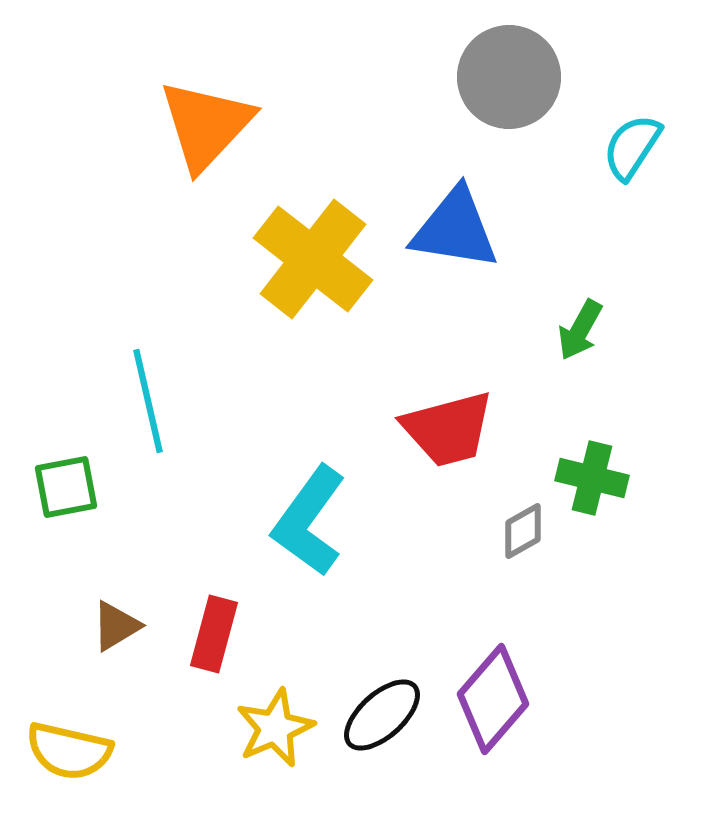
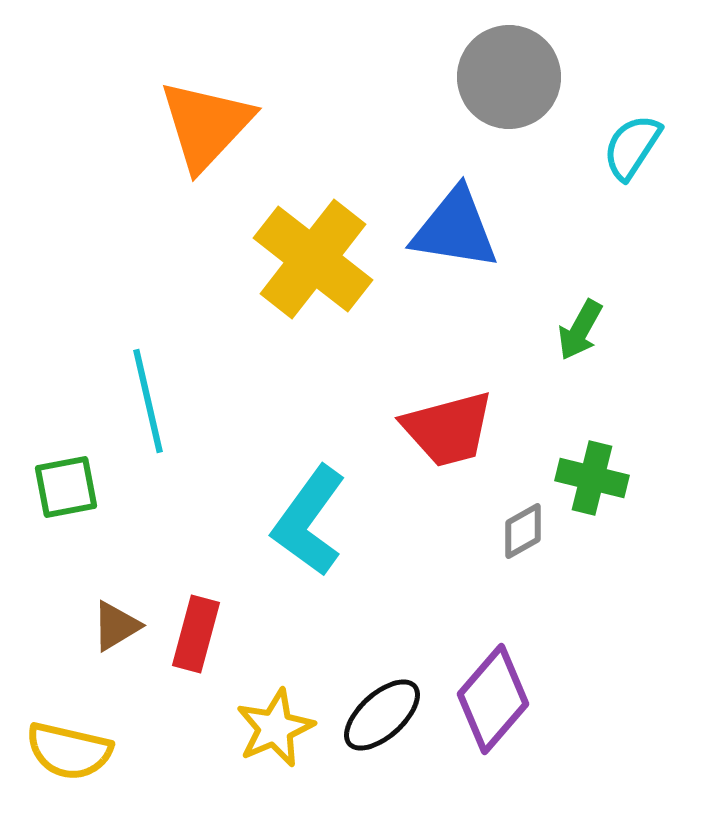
red rectangle: moved 18 px left
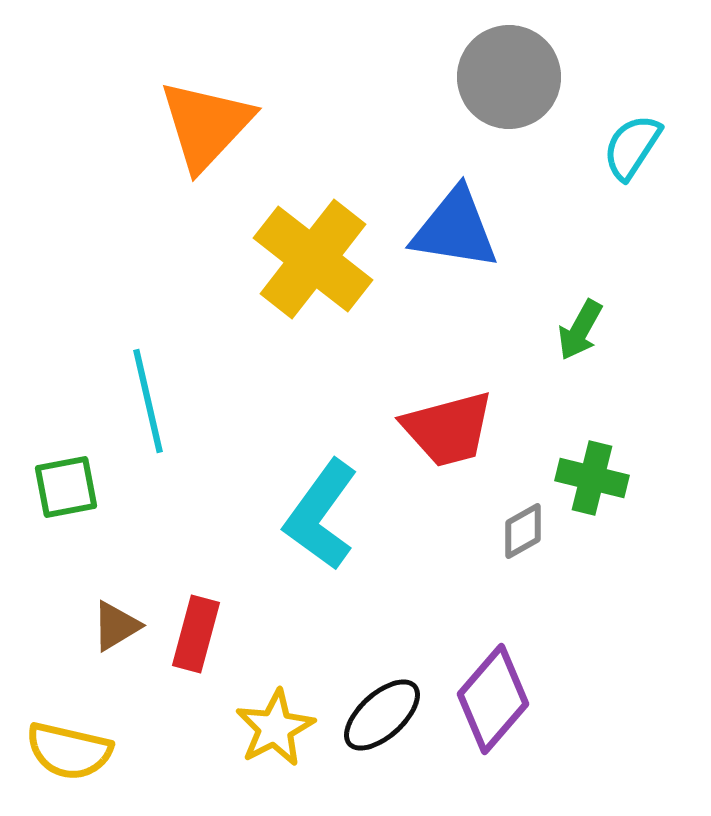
cyan L-shape: moved 12 px right, 6 px up
yellow star: rotated 4 degrees counterclockwise
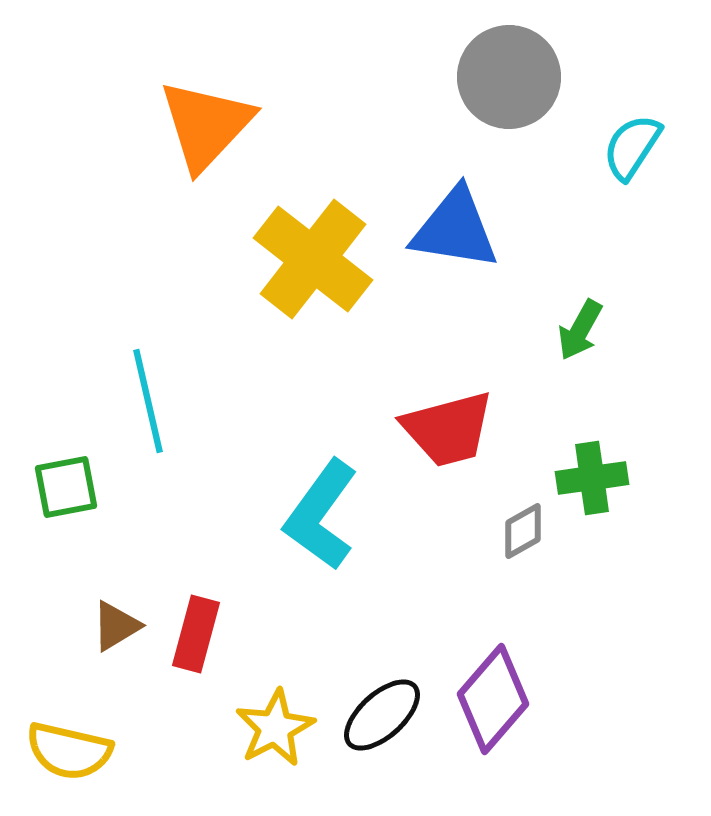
green cross: rotated 22 degrees counterclockwise
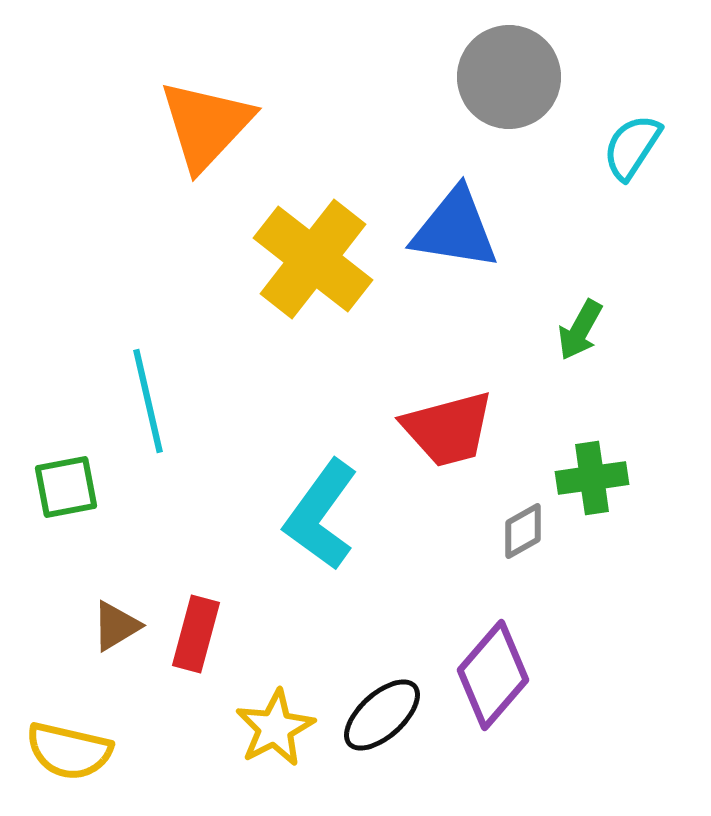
purple diamond: moved 24 px up
